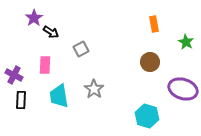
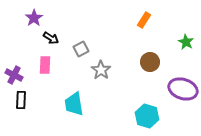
orange rectangle: moved 10 px left, 4 px up; rotated 42 degrees clockwise
black arrow: moved 6 px down
gray star: moved 7 px right, 19 px up
cyan trapezoid: moved 15 px right, 8 px down
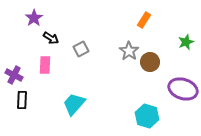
green star: rotated 21 degrees clockwise
gray star: moved 28 px right, 19 px up
black rectangle: moved 1 px right
cyan trapezoid: rotated 50 degrees clockwise
